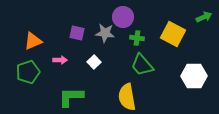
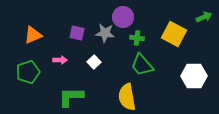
yellow square: moved 1 px right
orange triangle: moved 6 px up
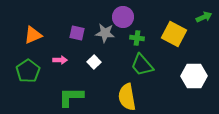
green pentagon: moved 1 px up; rotated 15 degrees counterclockwise
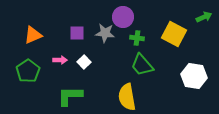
purple square: rotated 14 degrees counterclockwise
white square: moved 10 px left
white hexagon: rotated 10 degrees clockwise
green L-shape: moved 1 px left, 1 px up
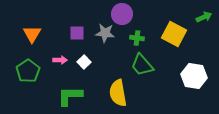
purple circle: moved 1 px left, 3 px up
orange triangle: moved 1 px left, 1 px up; rotated 36 degrees counterclockwise
yellow semicircle: moved 9 px left, 4 px up
